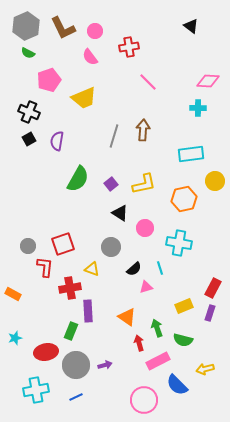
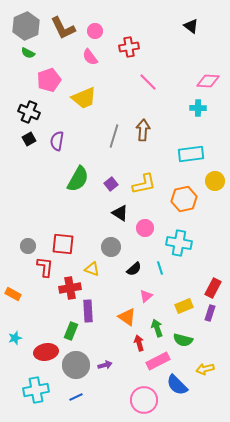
red square at (63, 244): rotated 25 degrees clockwise
pink triangle at (146, 287): moved 9 px down; rotated 24 degrees counterclockwise
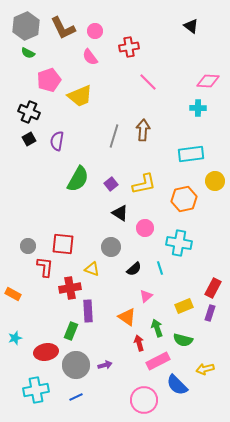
yellow trapezoid at (84, 98): moved 4 px left, 2 px up
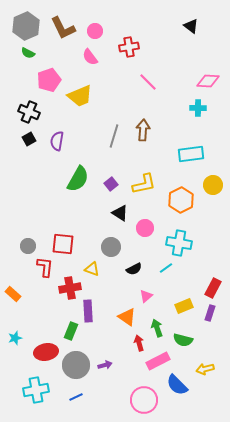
yellow circle at (215, 181): moved 2 px left, 4 px down
orange hexagon at (184, 199): moved 3 px left, 1 px down; rotated 15 degrees counterclockwise
cyan line at (160, 268): moved 6 px right; rotated 72 degrees clockwise
black semicircle at (134, 269): rotated 14 degrees clockwise
orange rectangle at (13, 294): rotated 14 degrees clockwise
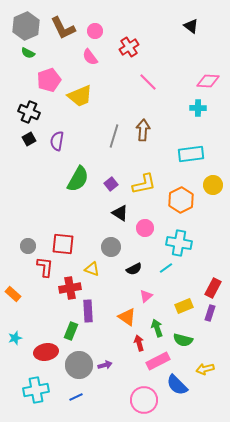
red cross at (129, 47): rotated 24 degrees counterclockwise
gray circle at (76, 365): moved 3 px right
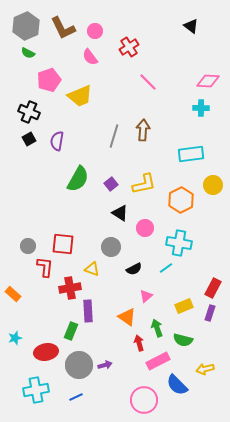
cyan cross at (198, 108): moved 3 px right
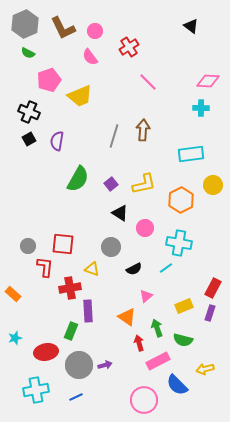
gray hexagon at (26, 26): moved 1 px left, 2 px up
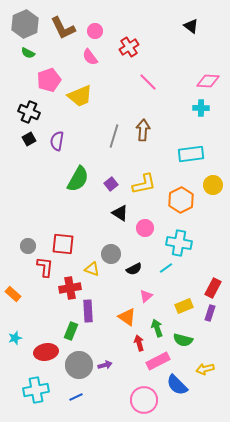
gray circle at (111, 247): moved 7 px down
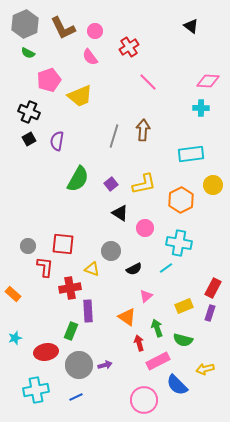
gray circle at (111, 254): moved 3 px up
